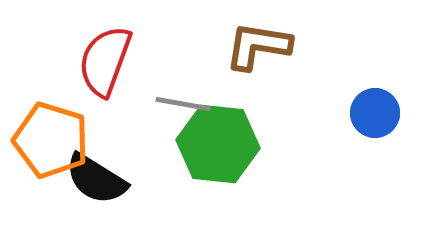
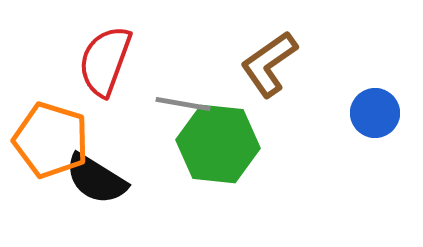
brown L-shape: moved 11 px right, 18 px down; rotated 44 degrees counterclockwise
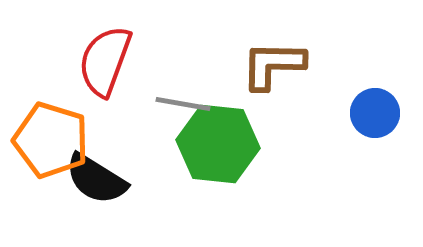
brown L-shape: moved 4 px right, 1 px down; rotated 36 degrees clockwise
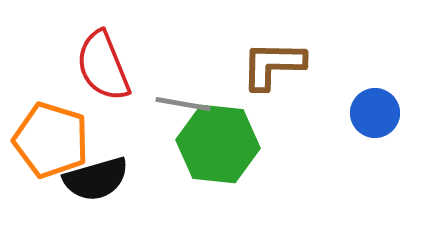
red semicircle: moved 2 px left, 5 px down; rotated 42 degrees counterclockwise
black semicircle: rotated 48 degrees counterclockwise
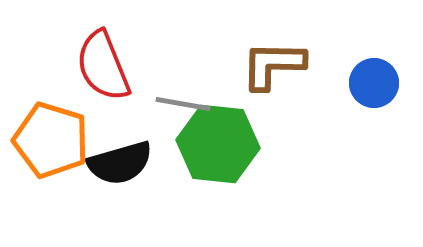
blue circle: moved 1 px left, 30 px up
black semicircle: moved 24 px right, 16 px up
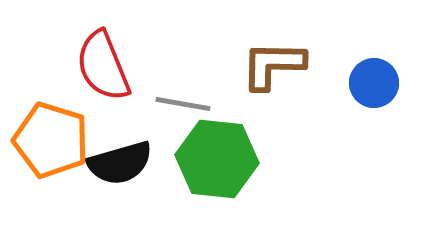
green hexagon: moved 1 px left, 15 px down
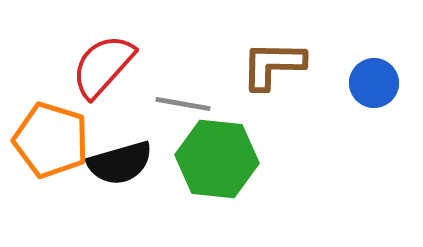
red semicircle: rotated 64 degrees clockwise
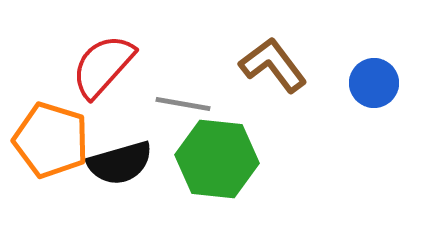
brown L-shape: rotated 52 degrees clockwise
